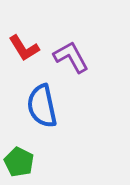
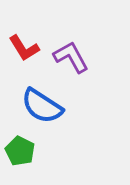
blue semicircle: rotated 45 degrees counterclockwise
green pentagon: moved 1 px right, 11 px up
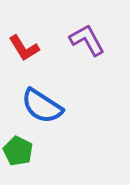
purple L-shape: moved 16 px right, 17 px up
green pentagon: moved 2 px left
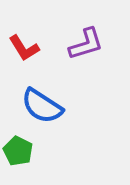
purple L-shape: moved 1 px left, 4 px down; rotated 102 degrees clockwise
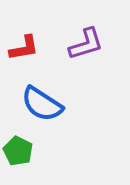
red L-shape: rotated 68 degrees counterclockwise
blue semicircle: moved 2 px up
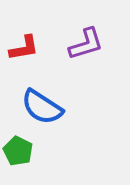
blue semicircle: moved 3 px down
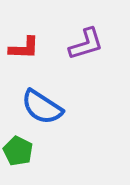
red L-shape: rotated 12 degrees clockwise
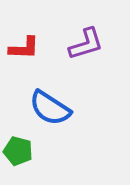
blue semicircle: moved 8 px right, 1 px down
green pentagon: rotated 12 degrees counterclockwise
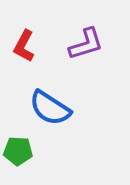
red L-shape: moved 2 px up; rotated 116 degrees clockwise
green pentagon: rotated 12 degrees counterclockwise
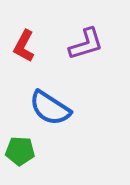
green pentagon: moved 2 px right
